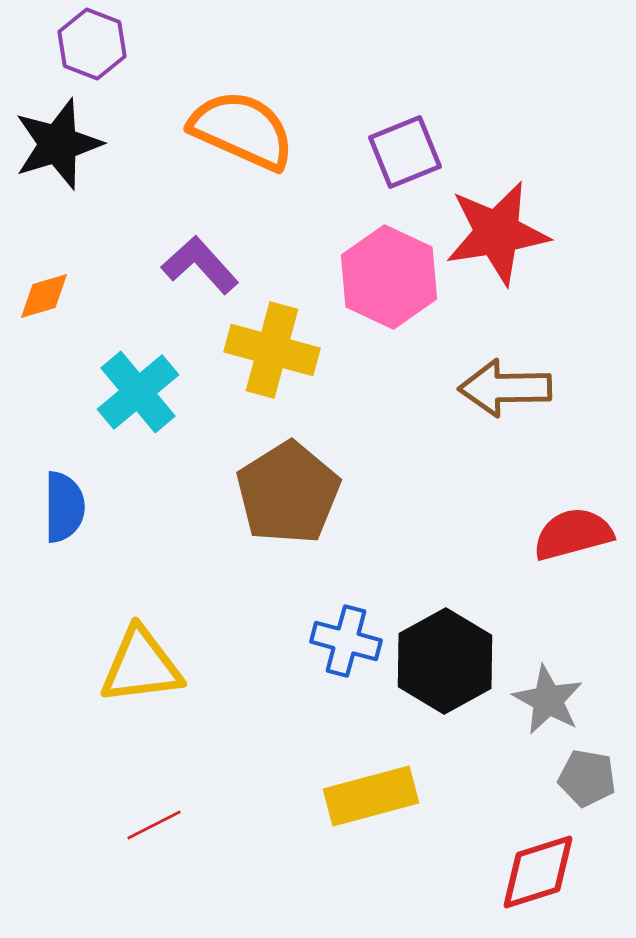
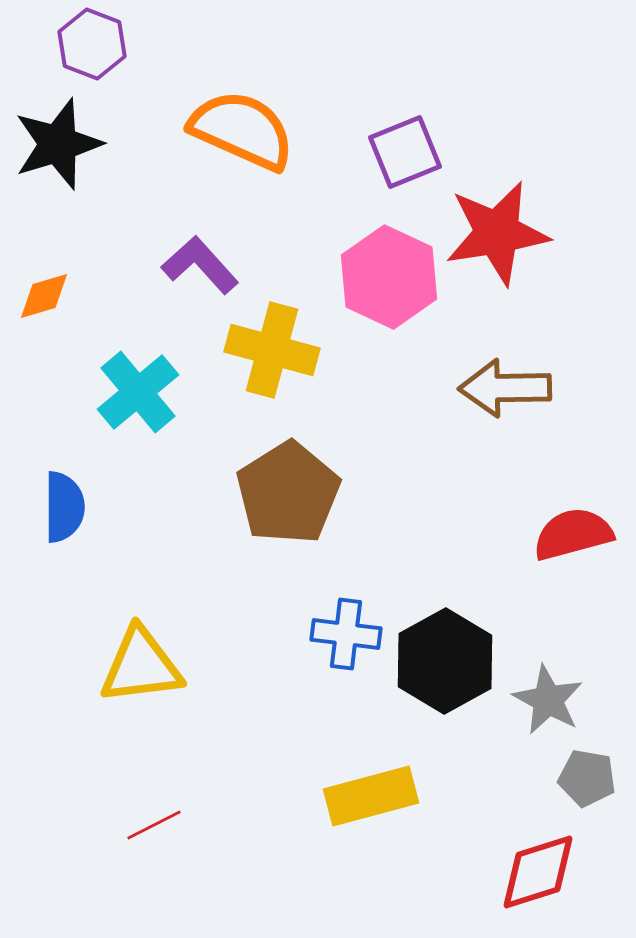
blue cross: moved 7 px up; rotated 8 degrees counterclockwise
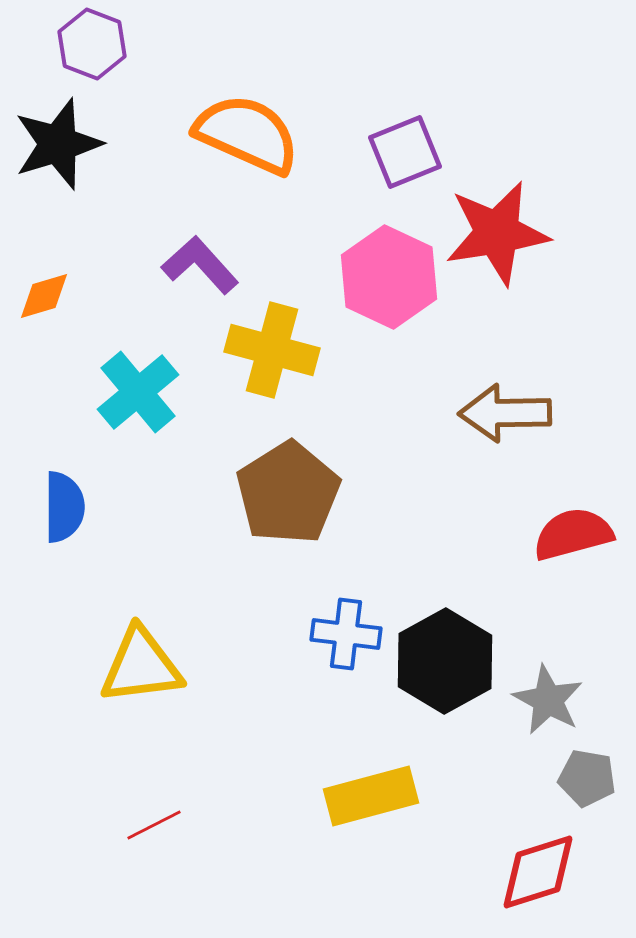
orange semicircle: moved 5 px right, 4 px down
brown arrow: moved 25 px down
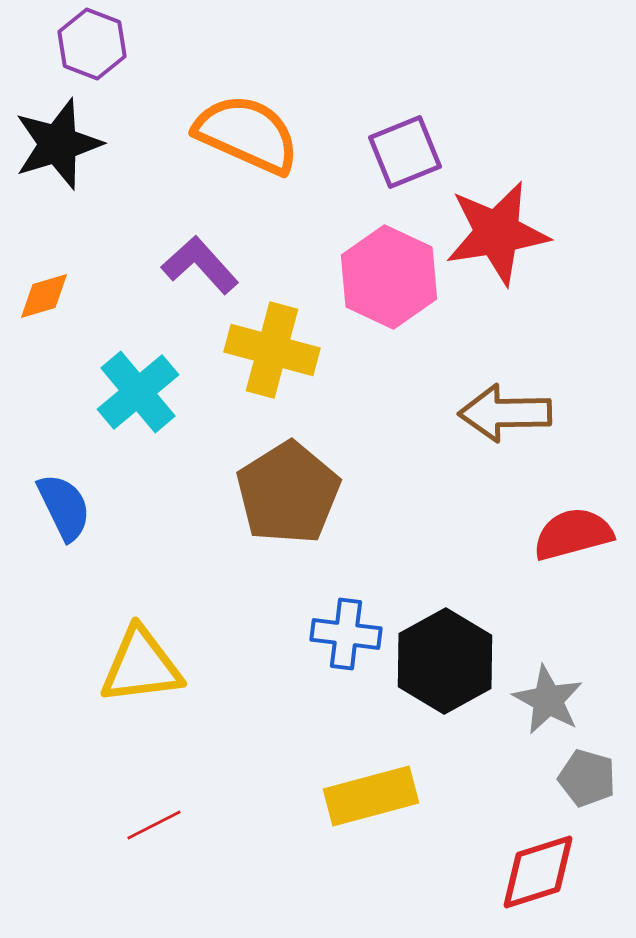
blue semicircle: rotated 26 degrees counterclockwise
gray pentagon: rotated 6 degrees clockwise
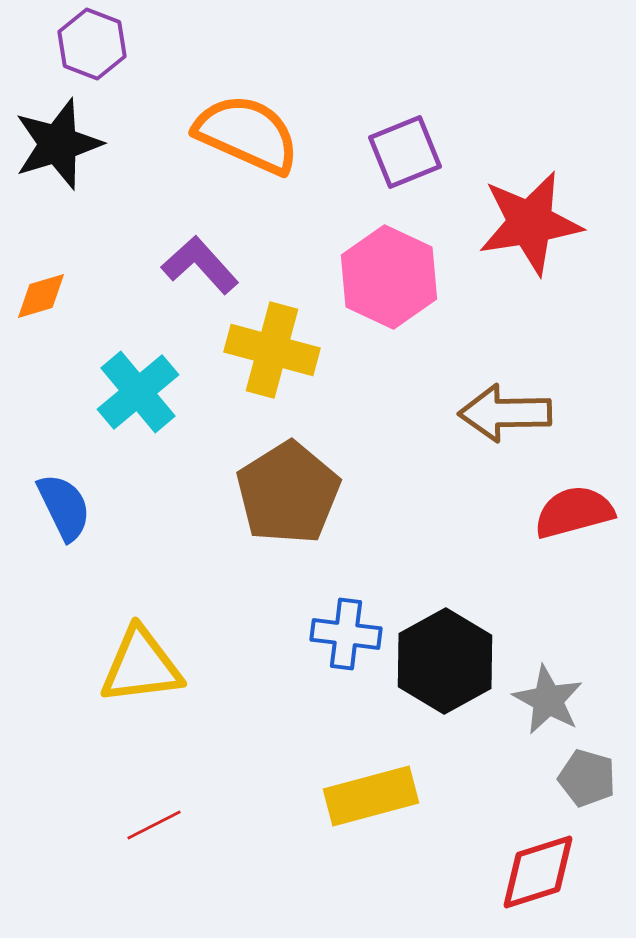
red star: moved 33 px right, 10 px up
orange diamond: moved 3 px left
red semicircle: moved 1 px right, 22 px up
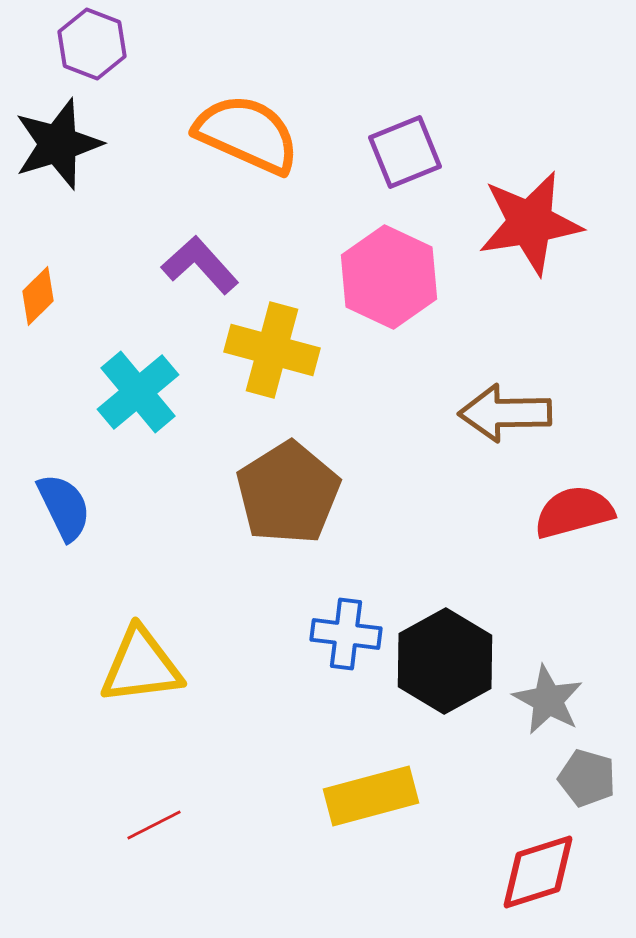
orange diamond: moved 3 px left; rotated 28 degrees counterclockwise
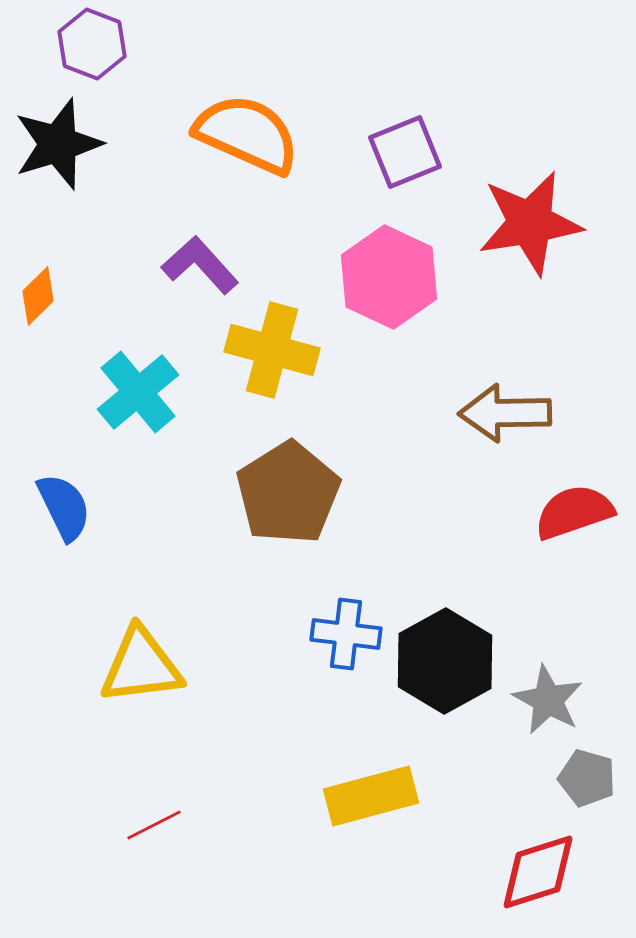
red semicircle: rotated 4 degrees counterclockwise
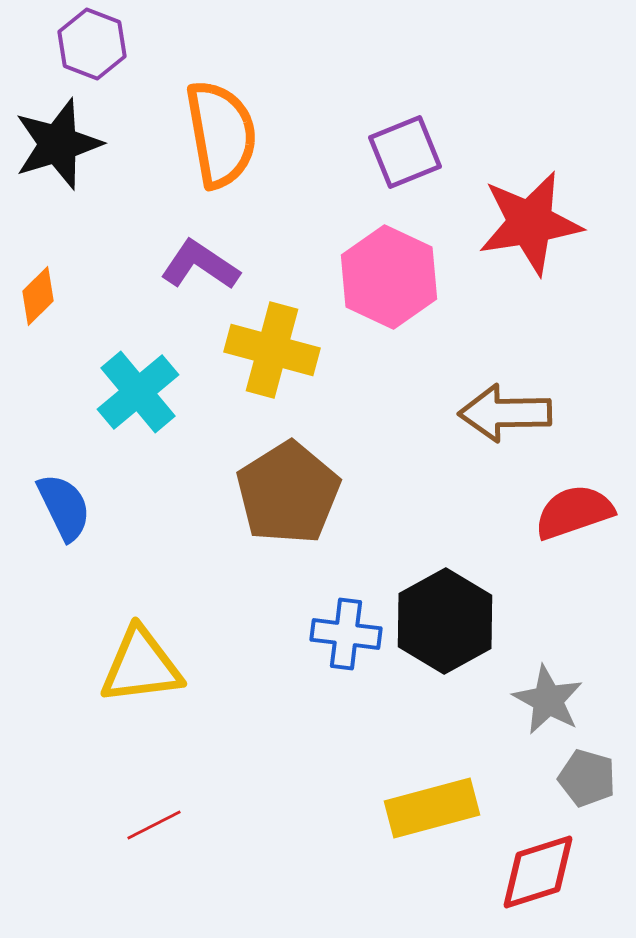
orange semicircle: moved 26 px left; rotated 56 degrees clockwise
purple L-shape: rotated 14 degrees counterclockwise
black hexagon: moved 40 px up
yellow rectangle: moved 61 px right, 12 px down
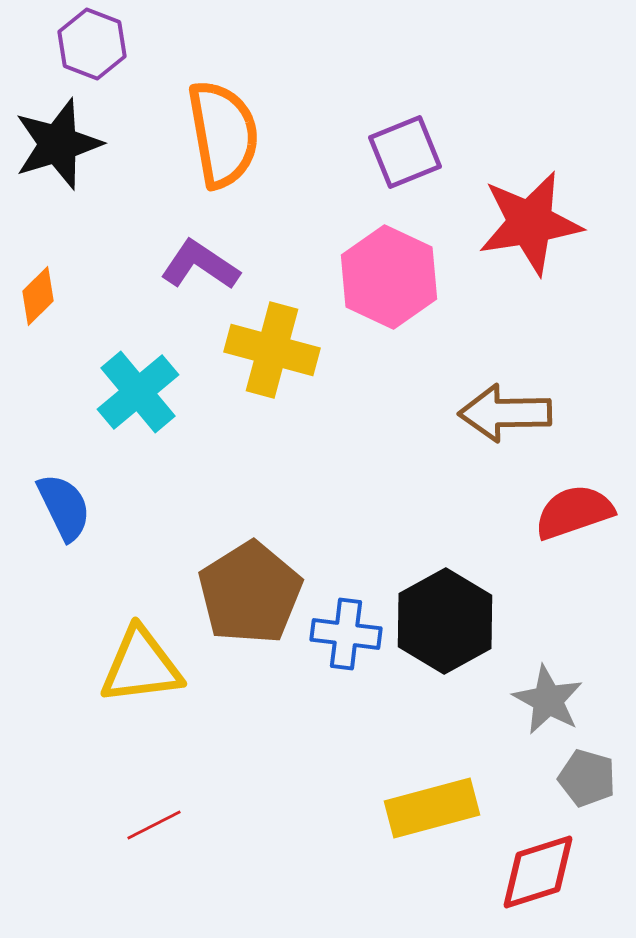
orange semicircle: moved 2 px right
brown pentagon: moved 38 px left, 100 px down
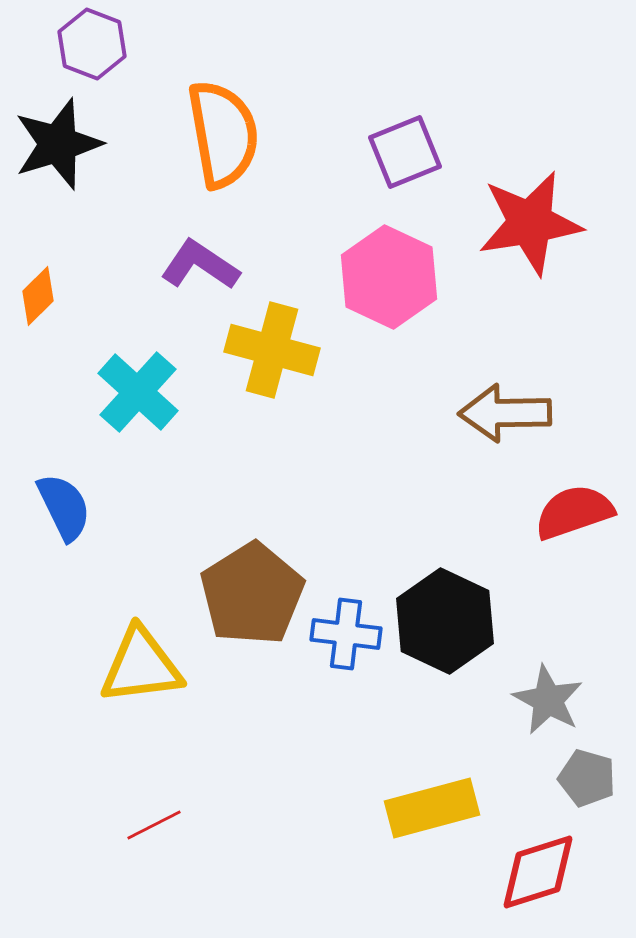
cyan cross: rotated 8 degrees counterclockwise
brown pentagon: moved 2 px right, 1 px down
black hexagon: rotated 6 degrees counterclockwise
